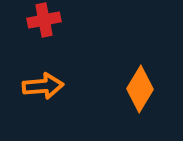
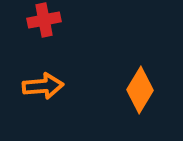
orange diamond: moved 1 px down
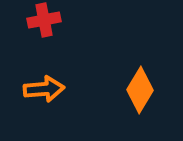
orange arrow: moved 1 px right, 3 px down
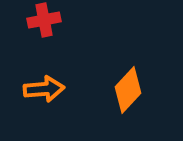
orange diamond: moved 12 px left; rotated 12 degrees clockwise
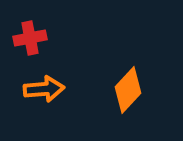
red cross: moved 14 px left, 18 px down
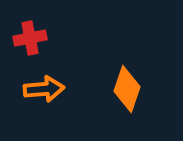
orange diamond: moved 1 px left, 1 px up; rotated 24 degrees counterclockwise
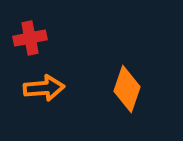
orange arrow: moved 1 px up
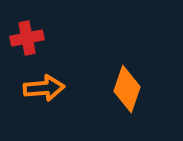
red cross: moved 3 px left
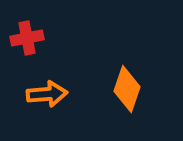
orange arrow: moved 3 px right, 6 px down
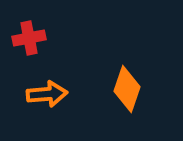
red cross: moved 2 px right
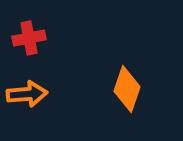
orange arrow: moved 20 px left
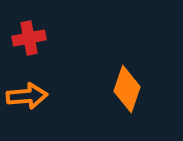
orange arrow: moved 2 px down
